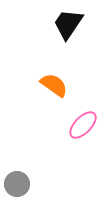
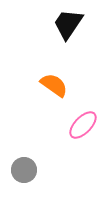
gray circle: moved 7 px right, 14 px up
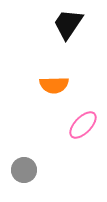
orange semicircle: rotated 144 degrees clockwise
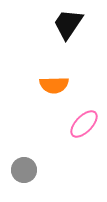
pink ellipse: moved 1 px right, 1 px up
